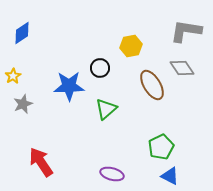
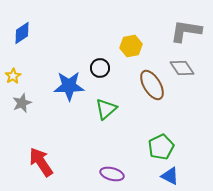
gray star: moved 1 px left, 1 px up
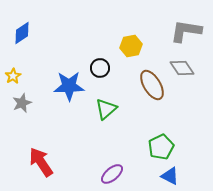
purple ellipse: rotated 55 degrees counterclockwise
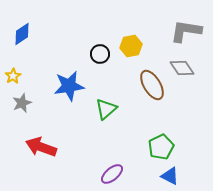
blue diamond: moved 1 px down
black circle: moved 14 px up
blue star: rotated 8 degrees counterclockwise
red arrow: moved 15 px up; rotated 36 degrees counterclockwise
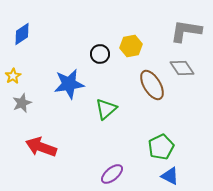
blue star: moved 2 px up
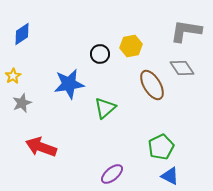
green triangle: moved 1 px left, 1 px up
